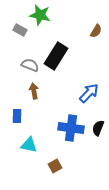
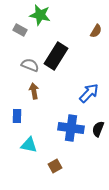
black semicircle: moved 1 px down
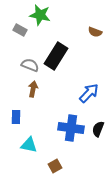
brown semicircle: moved 1 px left, 1 px down; rotated 80 degrees clockwise
brown arrow: moved 1 px left, 2 px up; rotated 21 degrees clockwise
blue rectangle: moved 1 px left, 1 px down
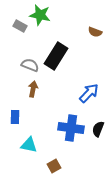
gray rectangle: moved 4 px up
blue rectangle: moved 1 px left
brown square: moved 1 px left
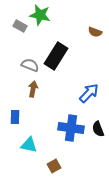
black semicircle: rotated 42 degrees counterclockwise
